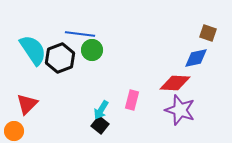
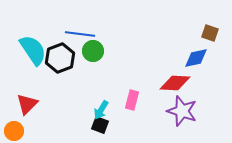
brown square: moved 2 px right
green circle: moved 1 px right, 1 px down
purple star: moved 2 px right, 1 px down
black square: rotated 18 degrees counterclockwise
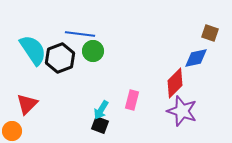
red diamond: rotated 48 degrees counterclockwise
orange circle: moved 2 px left
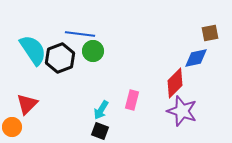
brown square: rotated 30 degrees counterclockwise
black square: moved 6 px down
orange circle: moved 4 px up
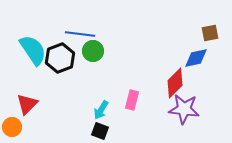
purple star: moved 2 px right, 2 px up; rotated 12 degrees counterclockwise
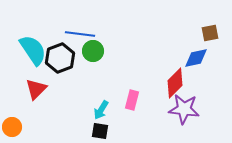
red triangle: moved 9 px right, 15 px up
black square: rotated 12 degrees counterclockwise
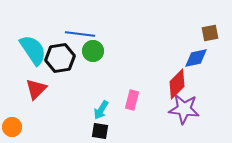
black hexagon: rotated 12 degrees clockwise
red diamond: moved 2 px right, 1 px down
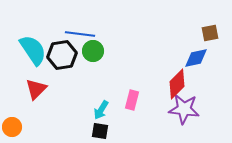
black hexagon: moved 2 px right, 3 px up
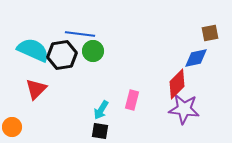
cyan semicircle: rotated 32 degrees counterclockwise
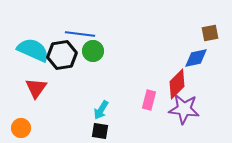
red triangle: moved 1 px up; rotated 10 degrees counterclockwise
pink rectangle: moved 17 px right
orange circle: moved 9 px right, 1 px down
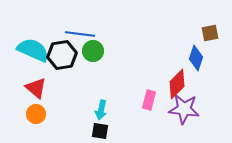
blue diamond: rotated 60 degrees counterclockwise
red triangle: rotated 25 degrees counterclockwise
cyan arrow: rotated 18 degrees counterclockwise
orange circle: moved 15 px right, 14 px up
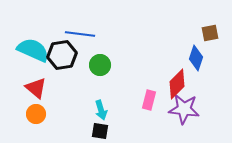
green circle: moved 7 px right, 14 px down
cyan arrow: rotated 30 degrees counterclockwise
